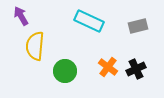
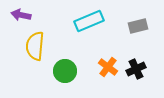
purple arrow: moved 1 px up; rotated 48 degrees counterclockwise
cyan rectangle: rotated 48 degrees counterclockwise
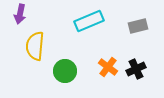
purple arrow: moved 1 px left, 1 px up; rotated 90 degrees counterclockwise
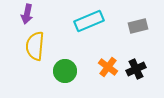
purple arrow: moved 7 px right
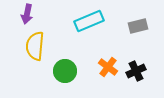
black cross: moved 2 px down
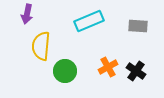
gray rectangle: rotated 18 degrees clockwise
yellow semicircle: moved 6 px right
orange cross: rotated 24 degrees clockwise
black cross: rotated 30 degrees counterclockwise
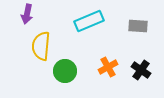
black cross: moved 5 px right, 1 px up
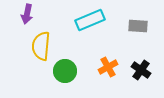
cyan rectangle: moved 1 px right, 1 px up
